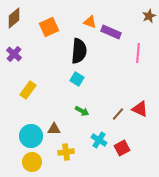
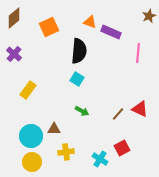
cyan cross: moved 1 px right, 19 px down
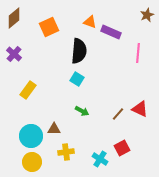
brown star: moved 2 px left, 1 px up
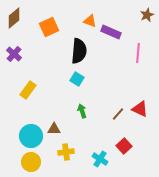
orange triangle: moved 1 px up
green arrow: rotated 136 degrees counterclockwise
red square: moved 2 px right, 2 px up; rotated 14 degrees counterclockwise
yellow circle: moved 1 px left
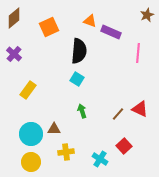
cyan circle: moved 2 px up
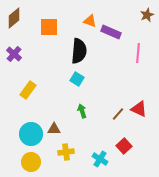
orange square: rotated 24 degrees clockwise
red triangle: moved 1 px left
